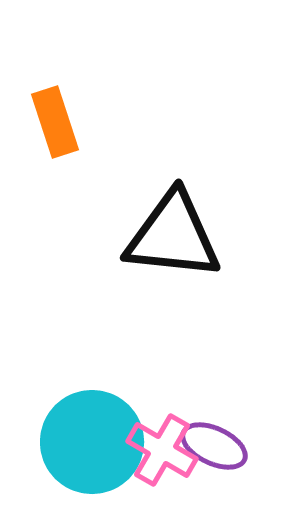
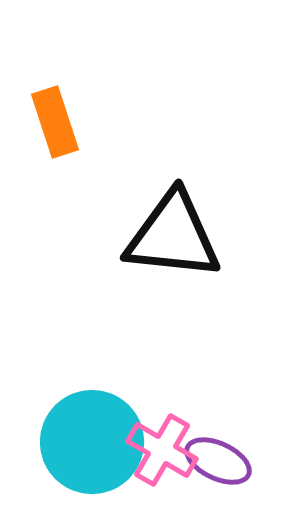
purple ellipse: moved 4 px right, 15 px down
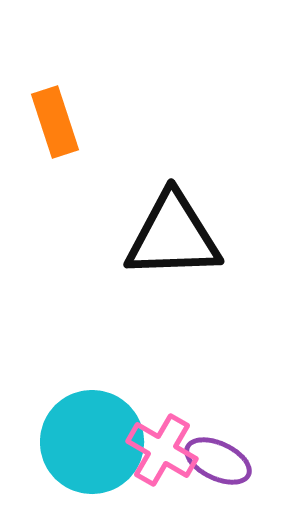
black triangle: rotated 8 degrees counterclockwise
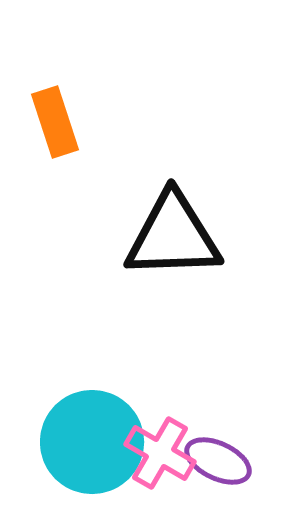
pink cross: moved 2 px left, 3 px down
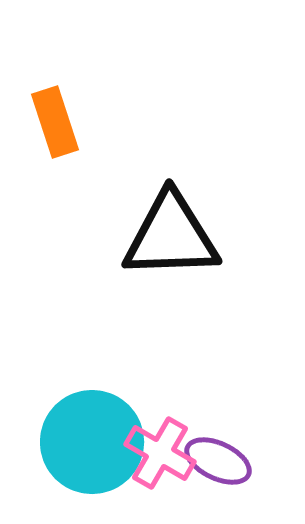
black triangle: moved 2 px left
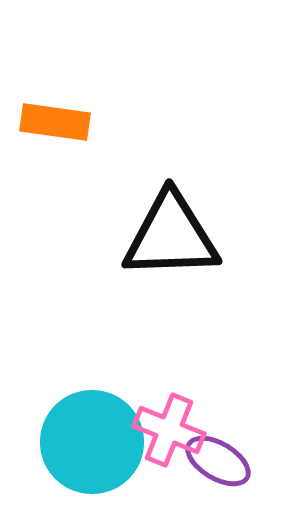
orange rectangle: rotated 64 degrees counterclockwise
pink cross: moved 9 px right, 23 px up; rotated 8 degrees counterclockwise
purple ellipse: rotated 6 degrees clockwise
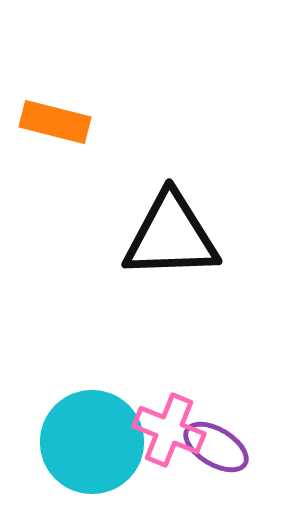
orange rectangle: rotated 6 degrees clockwise
purple ellipse: moved 2 px left, 14 px up
